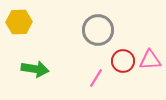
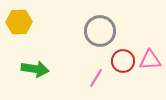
gray circle: moved 2 px right, 1 px down
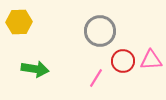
pink triangle: moved 1 px right
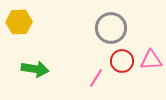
gray circle: moved 11 px right, 3 px up
red circle: moved 1 px left
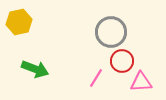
yellow hexagon: rotated 10 degrees counterclockwise
gray circle: moved 4 px down
pink triangle: moved 10 px left, 22 px down
green arrow: rotated 12 degrees clockwise
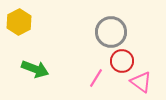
yellow hexagon: rotated 15 degrees counterclockwise
pink triangle: rotated 40 degrees clockwise
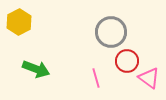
red circle: moved 5 px right
green arrow: moved 1 px right
pink line: rotated 48 degrees counterclockwise
pink triangle: moved 8 px right, 4 px up
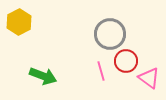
gray circle: moved 1 px left, 2 px down
red circle: moved 1 px left
green arrow: moved 7 px right, 7 px down
pink line: moved 5 px right, 7 px up
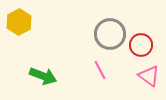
red circle: moved 15 px right, 16 px up
pink line: moved 1 px left, 1 px up; rotated 12 degrees counterclockwise
pink triangle: moved 2 px up
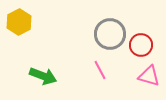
pink triangle: rotated 20 degrees counterclockwise
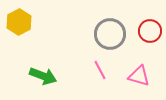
red circle: moved 9 px right, 14 px up
pink triangle: moved 10 px left
